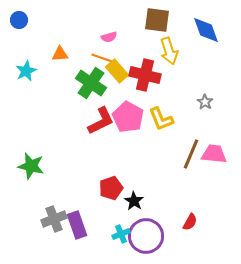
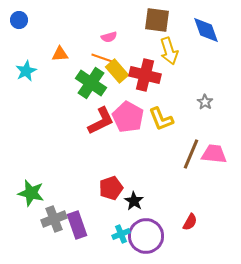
green star: moved 27 px down
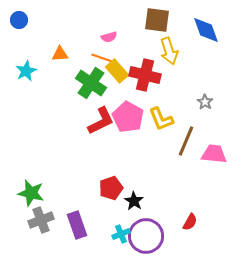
brown line: moved 5 px left, 13 px up
gray cross: moved 13 px left, 1 px down
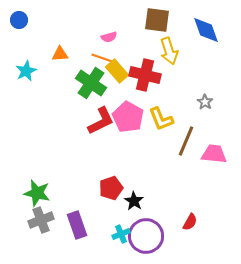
green star: moved 6 px right
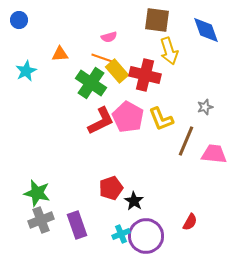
gray star: moved 5 px down; rotated 21 degrees clockwise
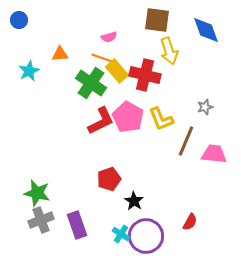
cyan star: moved 3 px right
red pentagon: moved 2 px left, 9 px up
cyan cross: rotated 36 degrees counterclockwise
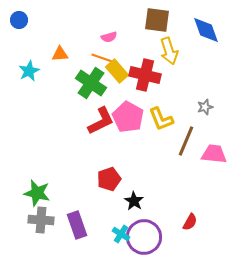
gray cross: rotated 25 degrees clockwise
purple circle: moved 2 px left, 1 px down
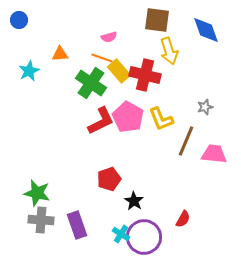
yellow rectangle: moved 2 px right
red semicircle: moved 7 px left, 3 px up
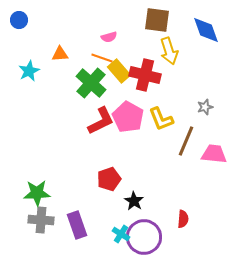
green cross: rotated 8 degrees clockwise
green star: rotated 16 degrees counterclockwise
red semicircle: rotated 24 degrees counterclockwise
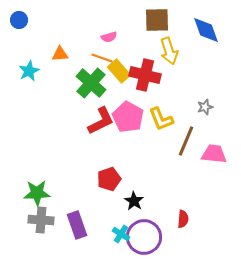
brown square: rotated 8 degrees counterclockwise
